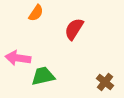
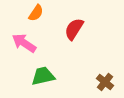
pink arrow: moved 6 px right, 15 px up; rotated 25 degrees clockwise
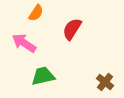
red semicircle: moved 2 px left
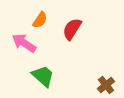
orange semicircle: moved 4 px right, 7 px down
green trapezoid: rotated 55 degrees clockwise
brown cross: moved 1 px right, 3 px down; rotated 12 degrees clockwise
